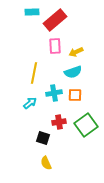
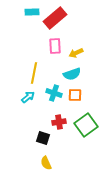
red rectangle: moved 2 px up
yellow arrow: moved 1 px down
cyan semicircle: moved 1 px left, 2 px down
cyan cross: rotated 28 degrees clockwise
cyan arrow: moved 2 px left, 6 px up
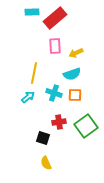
green square: moved 1 px down
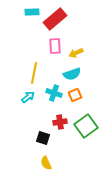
red rectangle: moved 1 px down
orange square: rotated 24 degrees counterclockwise
red cross: moved 1 px right
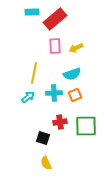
yellow arrow: moved 5 px up
cyan cross: rotated 21 degrees counterclockwise
green square: rotated 35 degrees clockwise
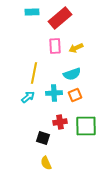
red rectangle: moved 5 px right, 1 px up
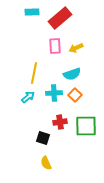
orange square: rotated 24 degrees counterclockwise
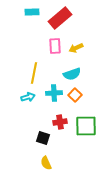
cyan arrow: rotated 24 degrees clockwise
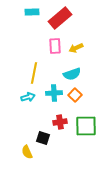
yellow semicircle: moved 19 px left, 11 px up
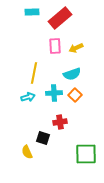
green square: moved 28 px down
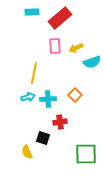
cyan semicircle: moved 20 px right, 12 px up
cyan cross: moved 6 px left, 6 px down
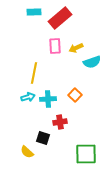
cyan rectangle: moved 2 px right
yellow semicircle: rotated 24 degrees counterclockwise
